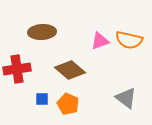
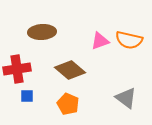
blue square: moved 15 px left, 3 px up
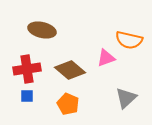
brown ellipse: moved 2 px up; rotated 16 degrees clockwise
pink triangle: moved 6 px right, 17 px down
red cross: moved 10 px right
gray triangle: rotated 40 degrees clockwise
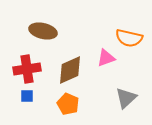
brown ellipse: moved 1 px right, 1 px down
orange semicircle: moved 2 px up
brown diamond: rotated 64 degrees counterclockwise
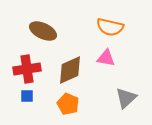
brown ellipse: rotated 12 degrees clockwise
orange semicircle: moved 19 px left, 11 px up
pink triangle: rotated 30 degrees clockwise
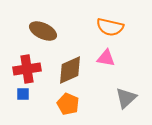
blue square: moved 4 px left, 2 px up
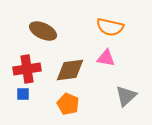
brown diamond: rotated 16 degrees clockwise
gray triangle: moved 2 px up
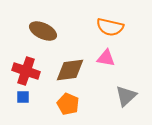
red cross: moved 1 px left, 2 px down; rotated 28 degrees clockwise
blue square: moved 3 px down
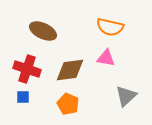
red cross: moved 1 px right, 2 px up
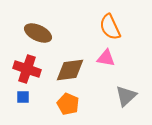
orange semicircle: rotated 52 degrees clockwise
brown ellipse: moved 5 px left, 2 px down
